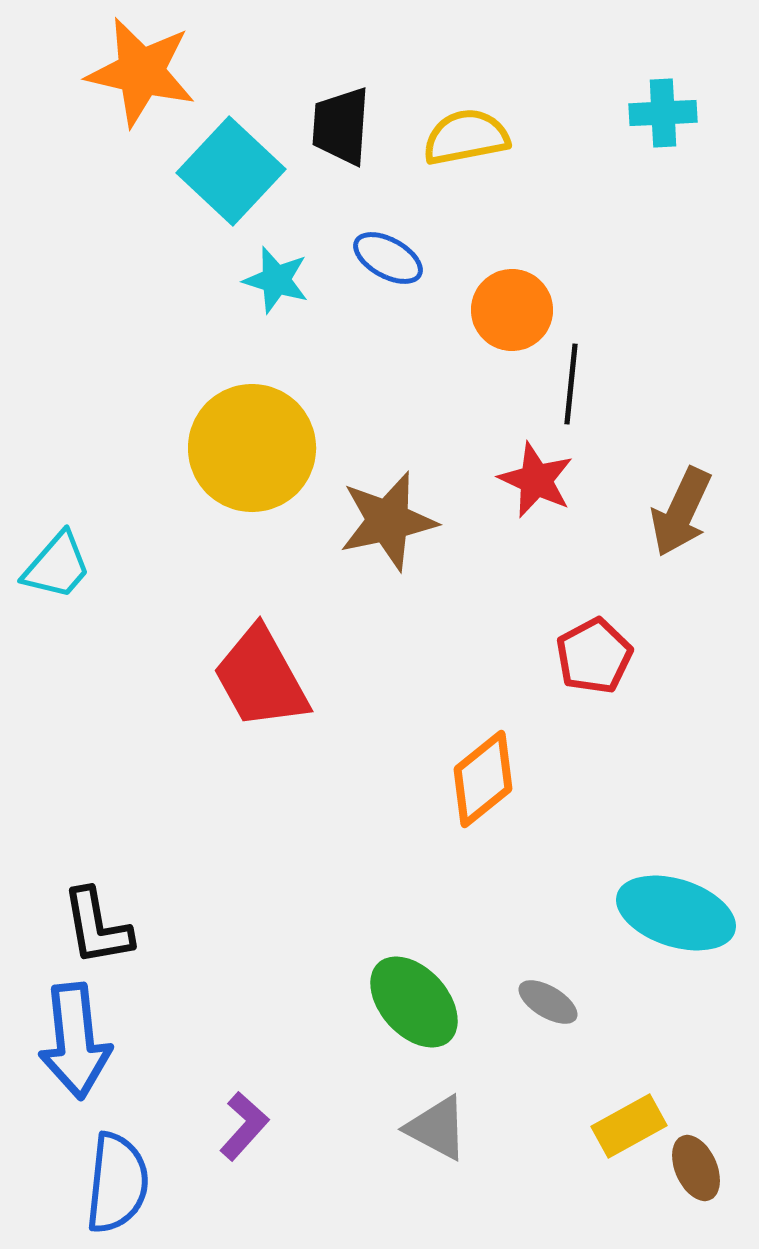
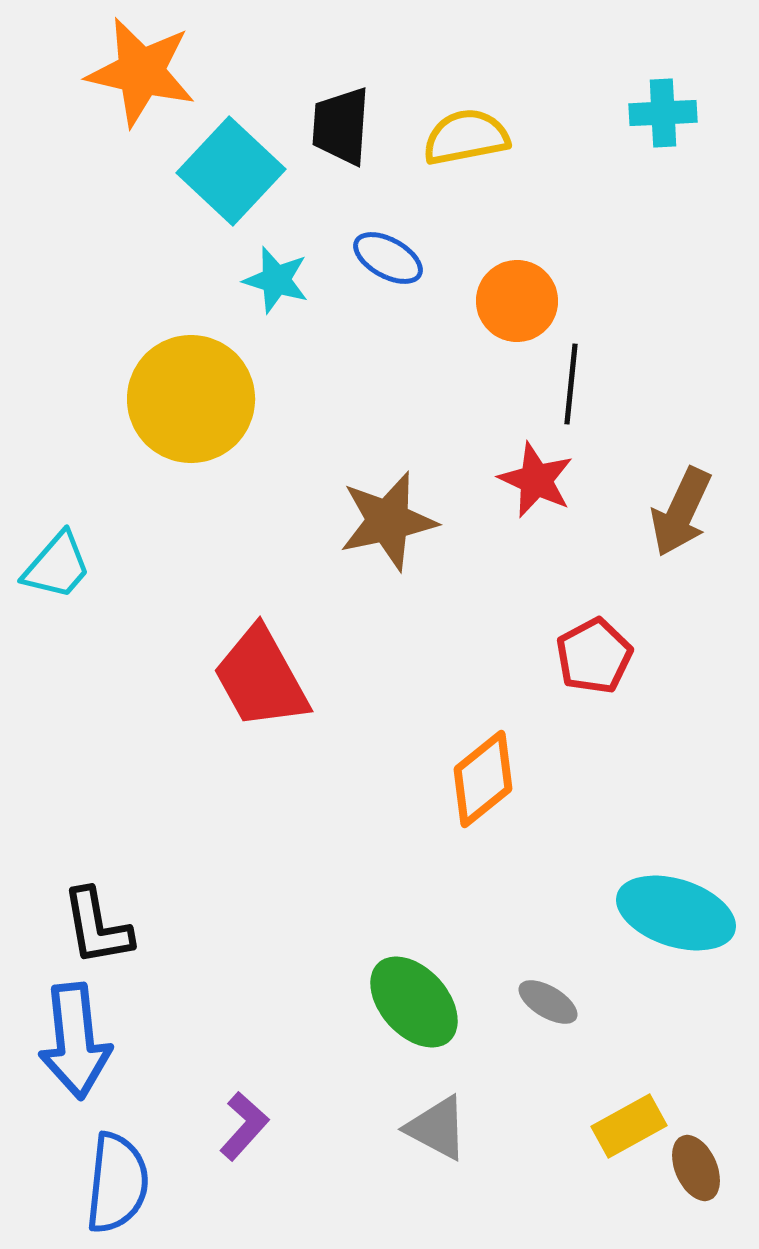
orange circle: moved 5 px right, 9 px up
yellow circle: moved 61 px left, 49 px up
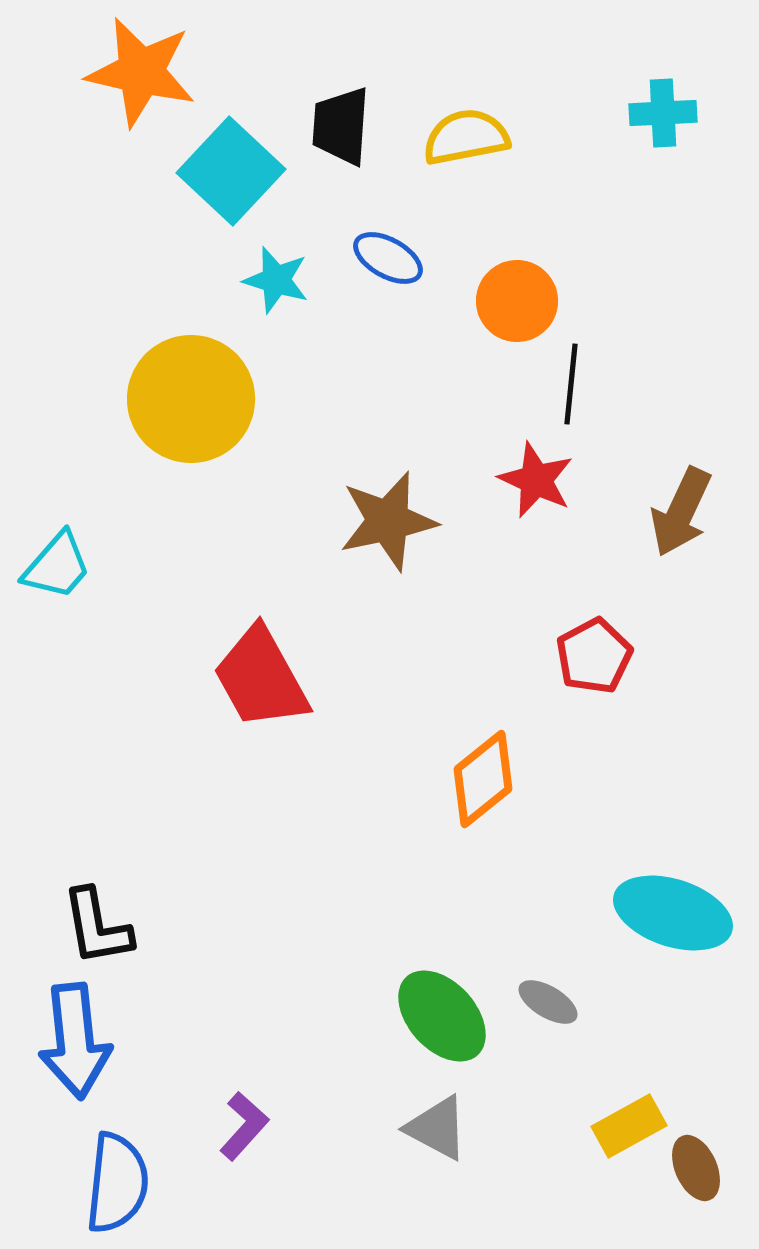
cyan ellipse: moved 3 px left
green ellipse: moved 28 px right, 14 px down
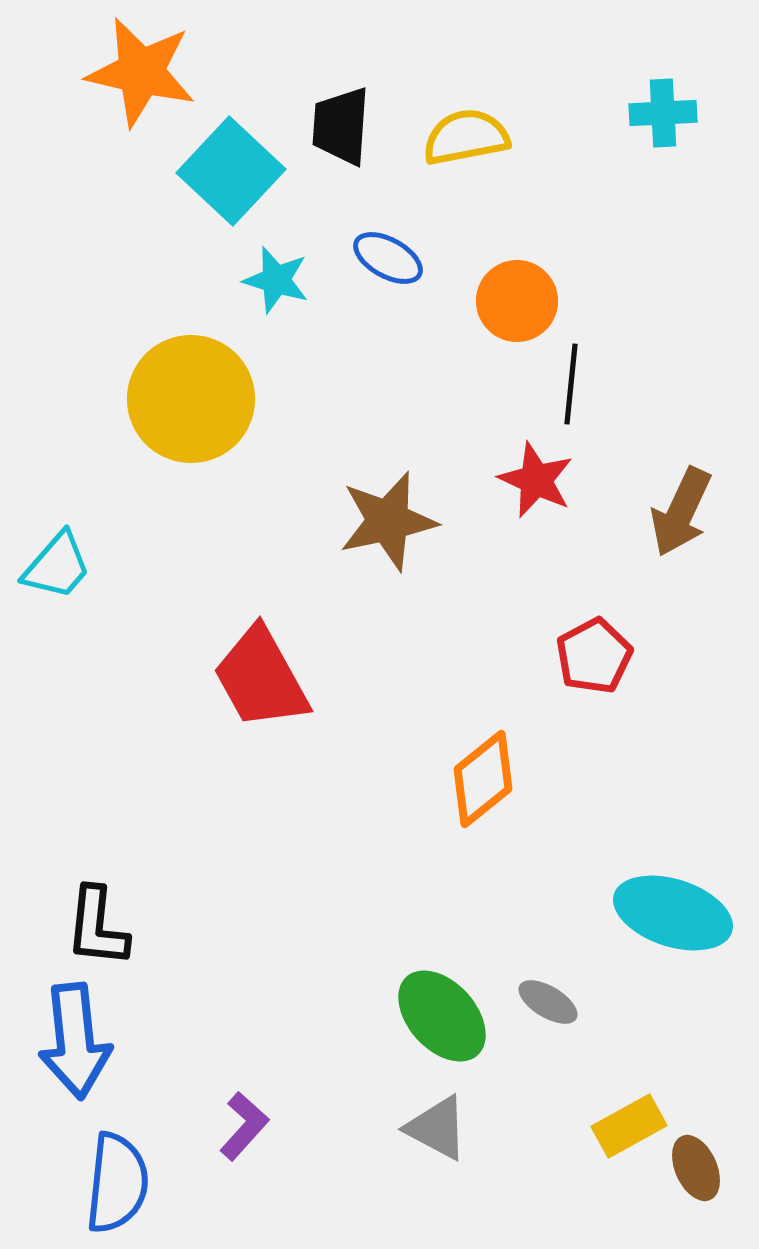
black L-shape: rotated 16 degrees clockwise
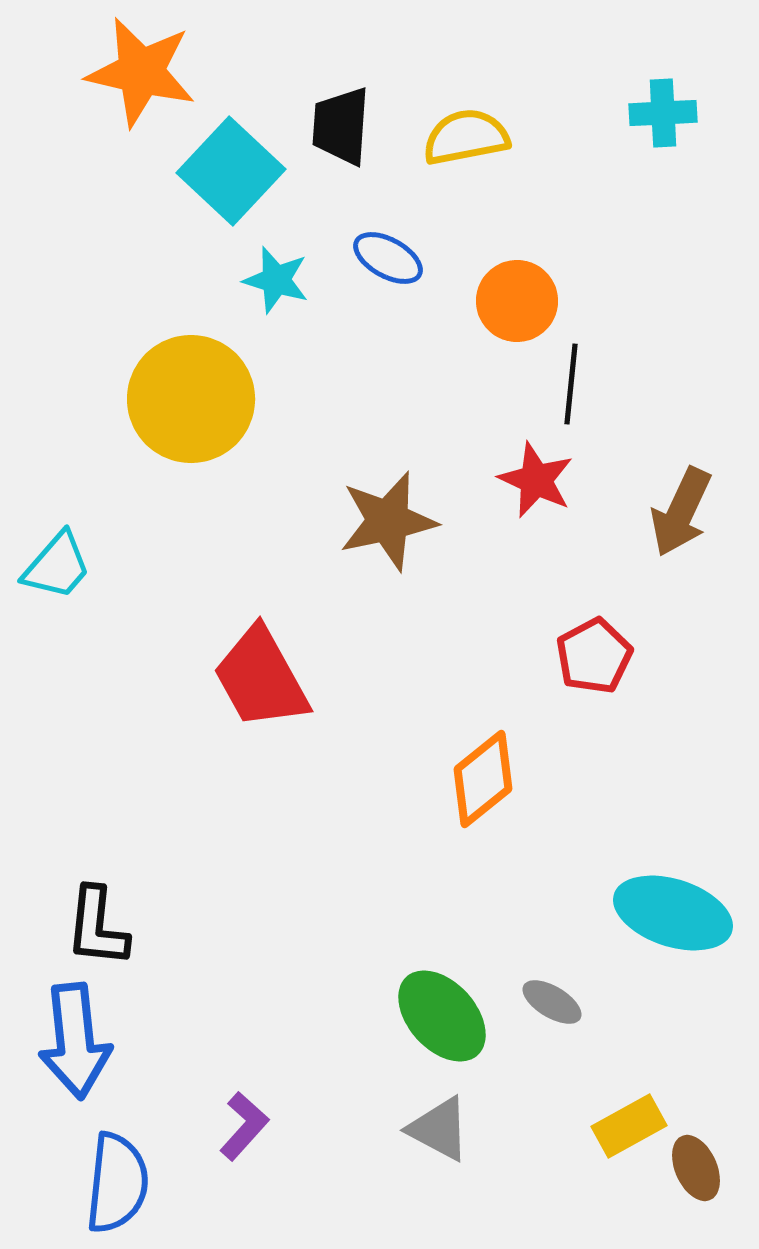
gray ellipse: moved 4 px right
gray triangle: moved 2 px right, 1 px down
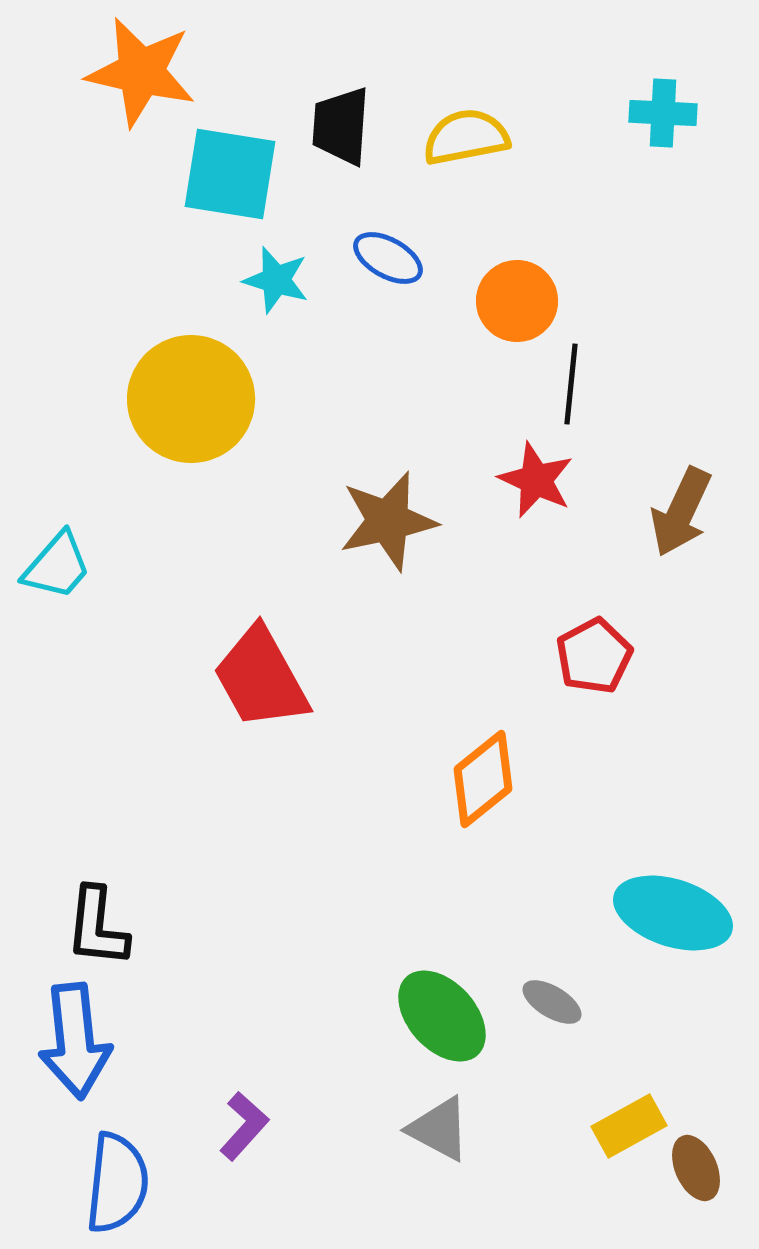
cyan cross: rotated 6 degrees clockwise
cyan square: moved 1 px left, 3 px down; rotated 34 degrees counterclockwise
